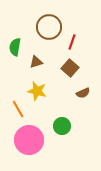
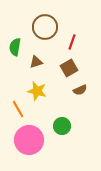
brown circle: moved 4 px left
brown square: moved 1 px left; rotated 18 degrees clockwise
brown semicircle: moved 3 px left, 3 px up
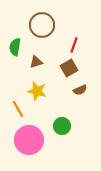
brown circle: moved 3 px left, 2 px up
red line: moved 2 px right, 3 px down
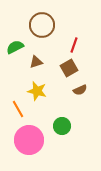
green semicircle: rotated 54 degrees clockwise
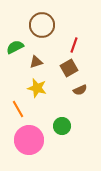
yellow star: moved 3 px up
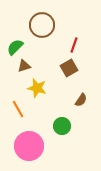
green semicircle: rotated 18 degrees counterclockwise
brown triangle: moved 12 px left, 4 px down
brown semicircle: moved 1 px right, 10 px down; rotated 32 degrees counterclockwise
pink circle: moved 6 px down
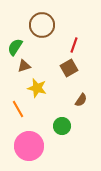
green semicircle: rotated 12 degrees counterclockwise
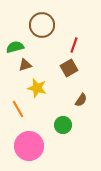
green semicircle: rotated 42 degrees clockwise
brown triangle: moved 1 px right, 1 px up
green circle: moved 1 px right, 1 px up
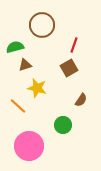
orange line: moved 3 px up; rotated 18 degrees counterclockwise
